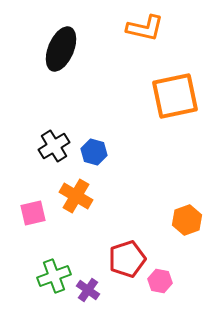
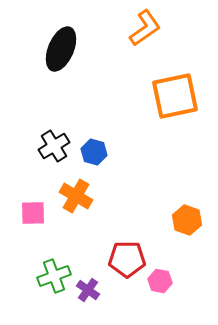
orange L-shape: rotated 48 degrees counterclockwise
pink square: rotated 12 degrees clockwise
orange hexagon: rotated 20 degrees counterclockwise
red pentagon: rotated 18 degrees clockwise
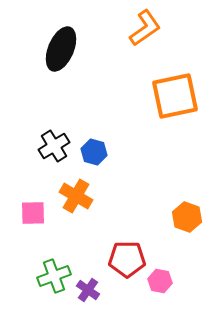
orange hexagon: moved 3 px up
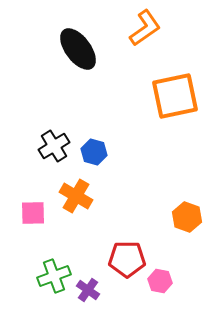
black ellipse: moved 17 px right; rotated 60 degrees counterclockwise
